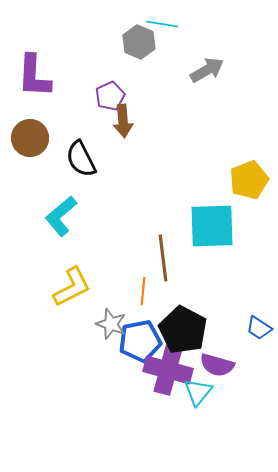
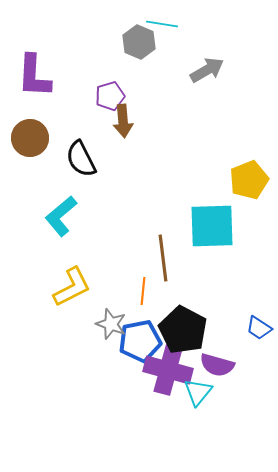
purple pentagon: rotated 8 degrees clockwise
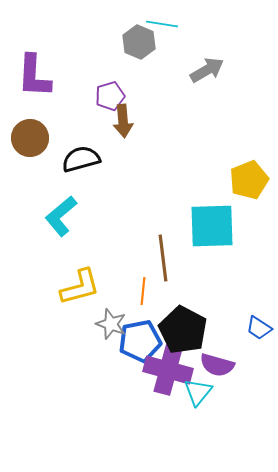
black semicircle: rotated 102 degrees clockwise
yellow L-shape: moved 8 px right; rotated 12 degrees clockwise
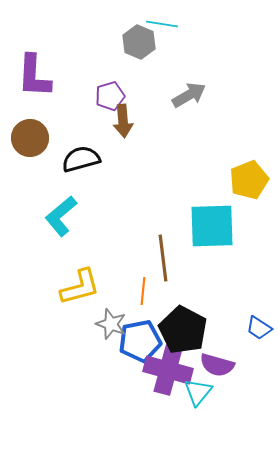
gray arrow: moved 18 px left, 25 px down
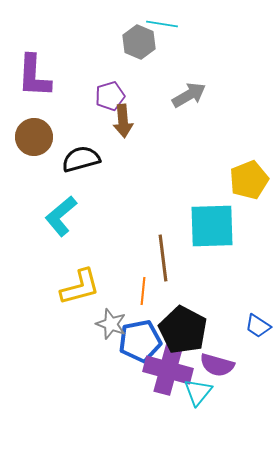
brown circle: moved 4 px right, 1 px up
blue trapezoid: moved 1 px left, 2 px up
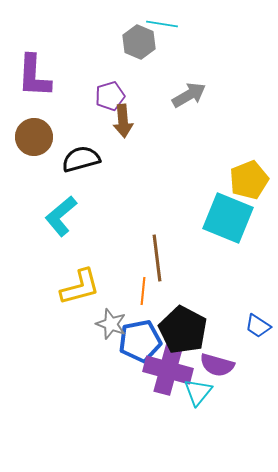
cyan square: moved 16 px right, 8 px up; rotated 24 degrees clockwise
brown line: moved 6 px left
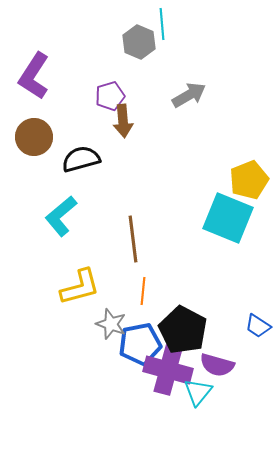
cyan line: rotated 76 degrees clockwise
purple L-shape: rotated 30 degrees clockwise
brown line: moved 24 px left, 19 px up
blue pentagon: moved 3 px down
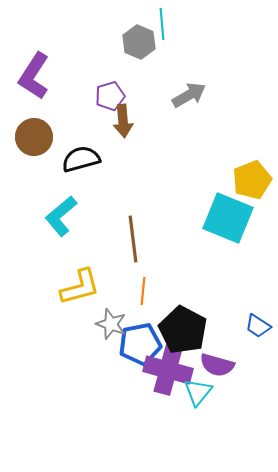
yellow pentagon: moved 3 px right
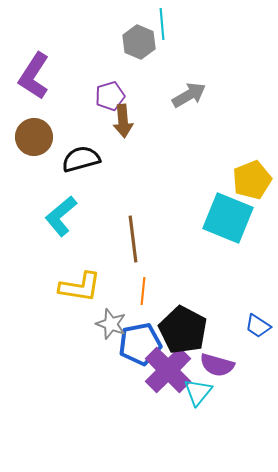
yellow L-shape: rotated 24 degrees clockwise
purple cross: rotated 30 degrees clockwise
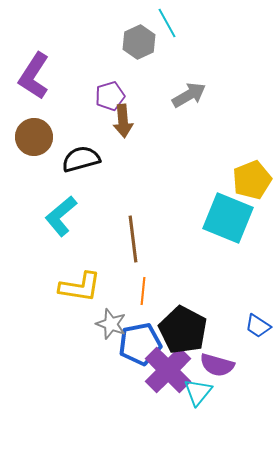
cyan line: moved 5 px right, 1 px up; rotated 24 degrees counterclockwise
gray hexagon: rotated 12 degrees clockwise
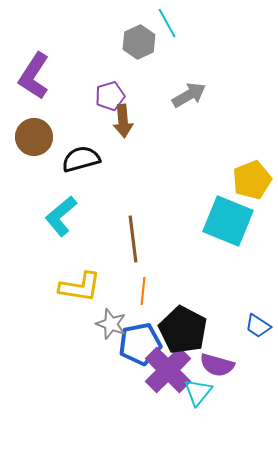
cyan square: moved 3 px down
